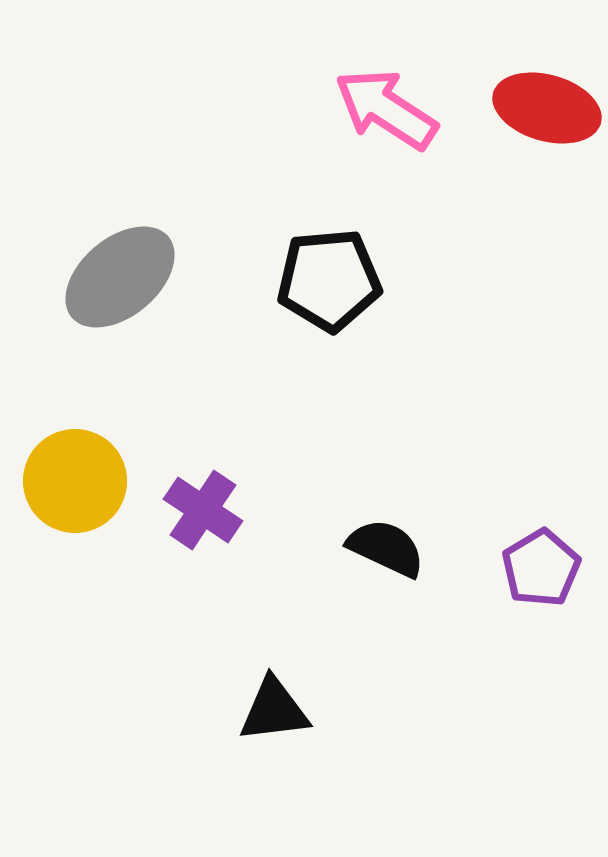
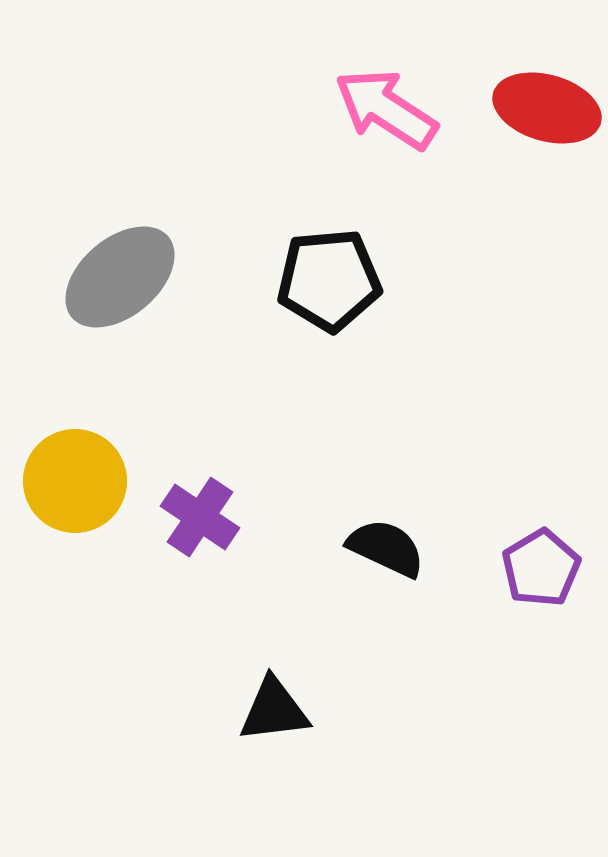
purple cross: moved 3 px left, 7 px down
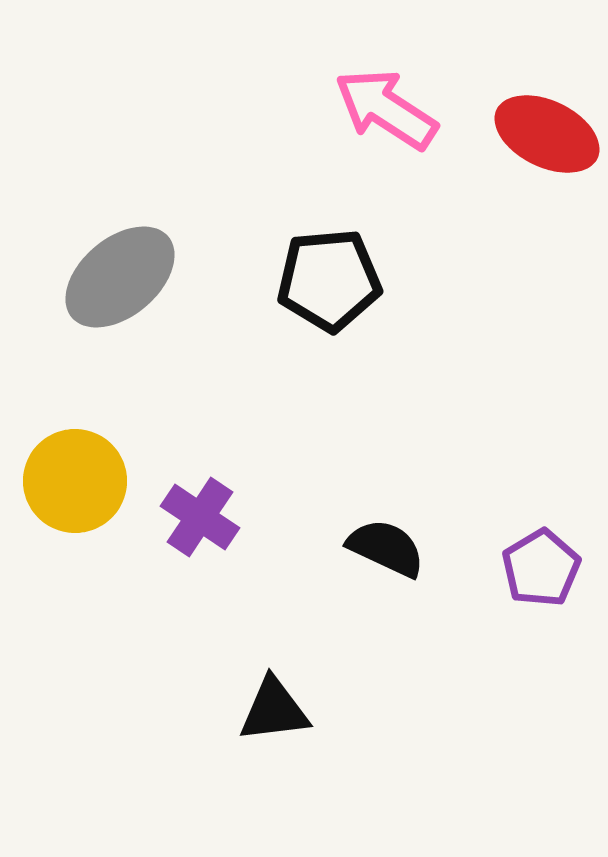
red ellipse: moved 26 px down; rotated 10 degrees clockwise
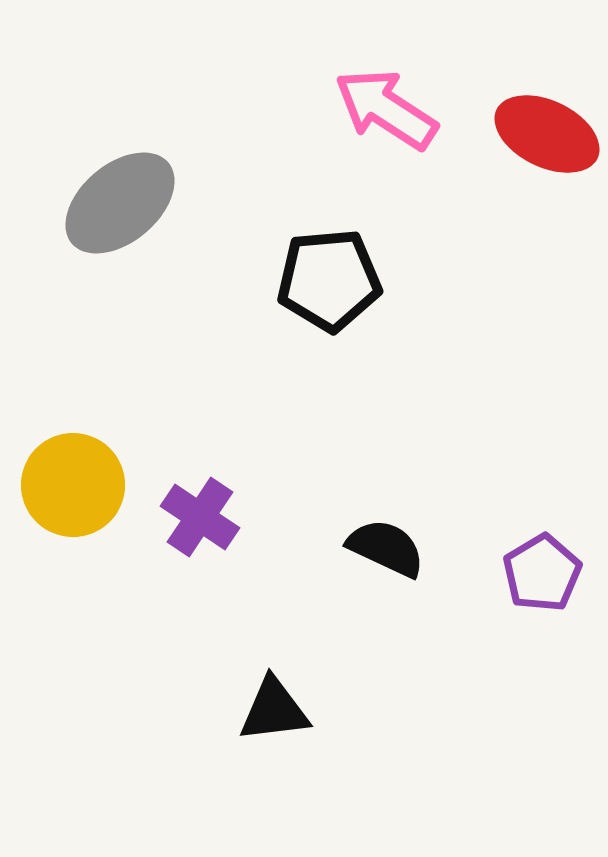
gray ellipse: moved 74 px up
yellow circle: moved 2 px left, 4 px down
purple pentagon: moved 1 px right, 5 px down
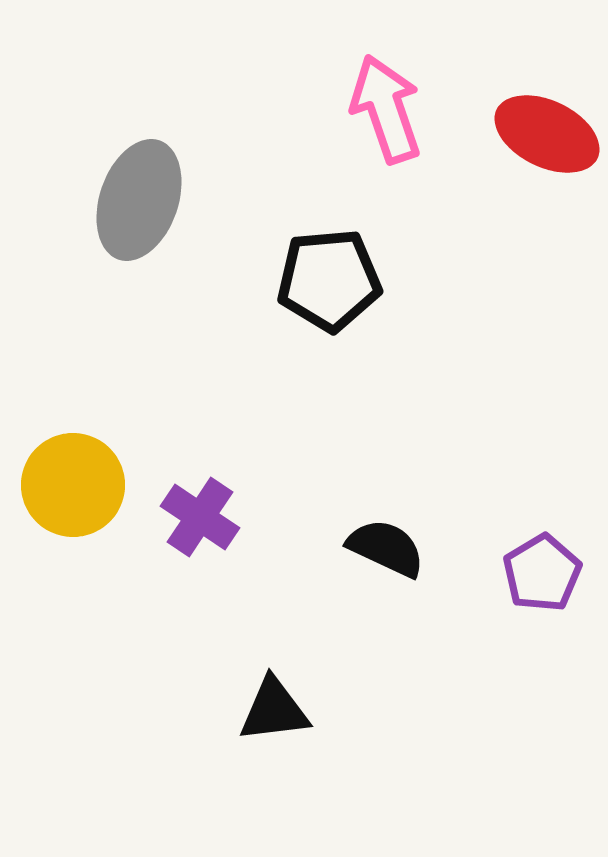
pink arrow: rotated 38 degrees clockwise
gray ellipse: moved 19 px right, 3 px up; rotated 31 degrees counterclockwise
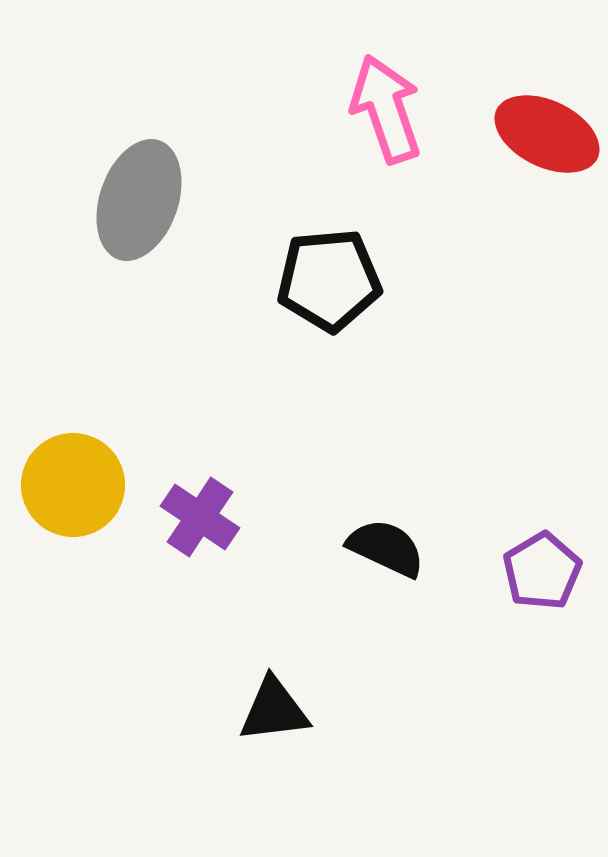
purple pentagon: moved 2 px up
